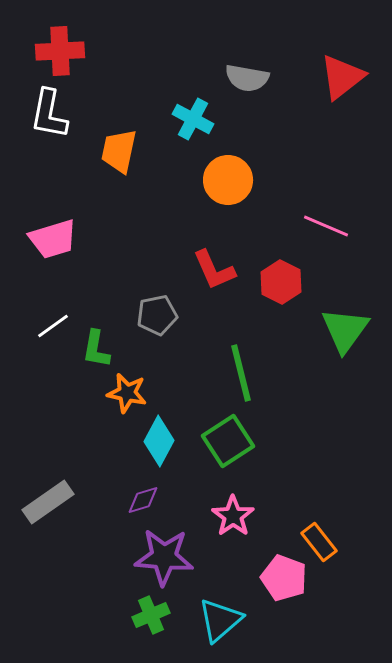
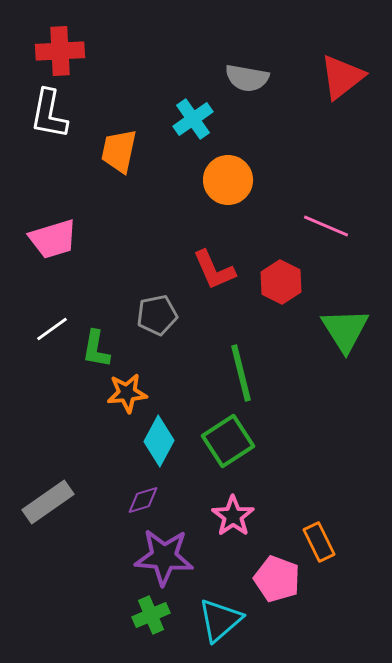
cyan cross: rotated 27 degrees clockwise
white line: moved 1 px left, 3 px down
green triangle: rotated 8 degrees counterclockwise
orange star: rotated 18 degrees counterclockwise
orange rectangle: rotated 12 degrees clockwise
pink pentagon: moved 7 px left, 1 px down
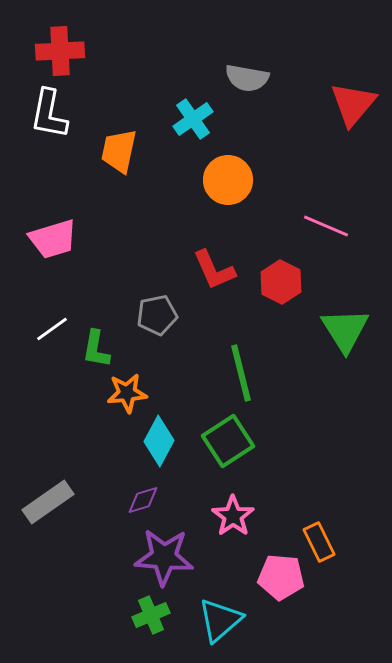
red triangle: moved 11 px right, 27 px down; rotated 12 degrees counterclockwise
pink pentagon: moved 4 px right, 2 px up; rotated 15 degrees counterclockwise
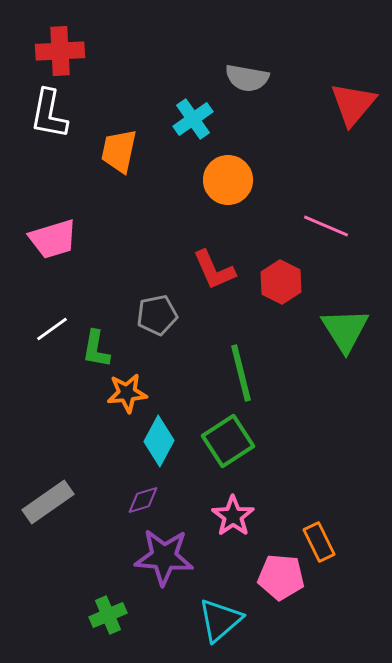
green cross: moved 43 px left
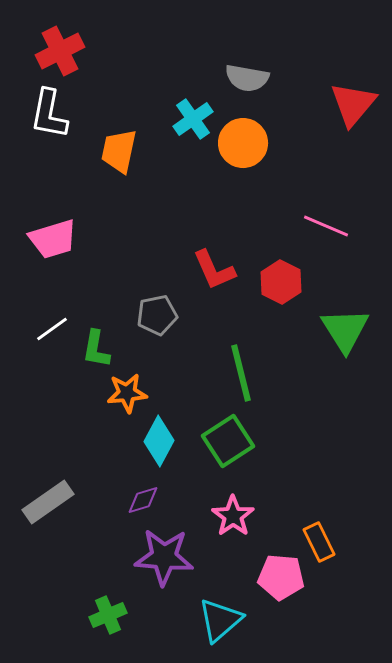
red cross: rotated 24 degrees counterclockwise
orange circle: moved 15 px right, 37 px up
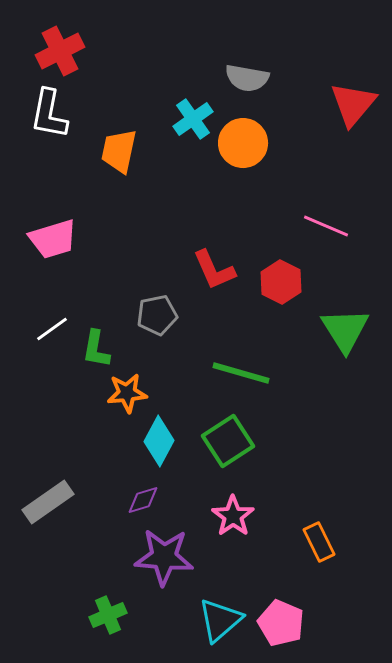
green line: rotated 60 degrees counterclockwise
pink pentagon: moved 46 px down; rotated 18 degrees clockwise
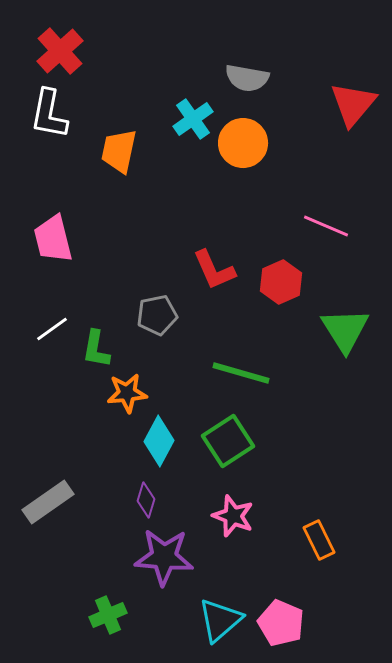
red cross: rotated 15 degrees counterclockwise
pink trapezoid: rotated 93 degrees clockwise
red hexagon: rotated 9 degrees clockwise
purple diamond: moved 3 px right; rotated 56 degrees counterclockwise
pink star: rotated 15 degrees counterclockwise
orange rectangle: moved 2 px up
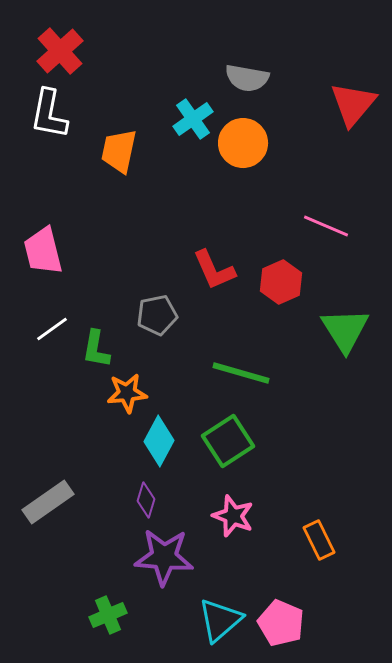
pink trapezoid: moved 10 px left, 12 px down
